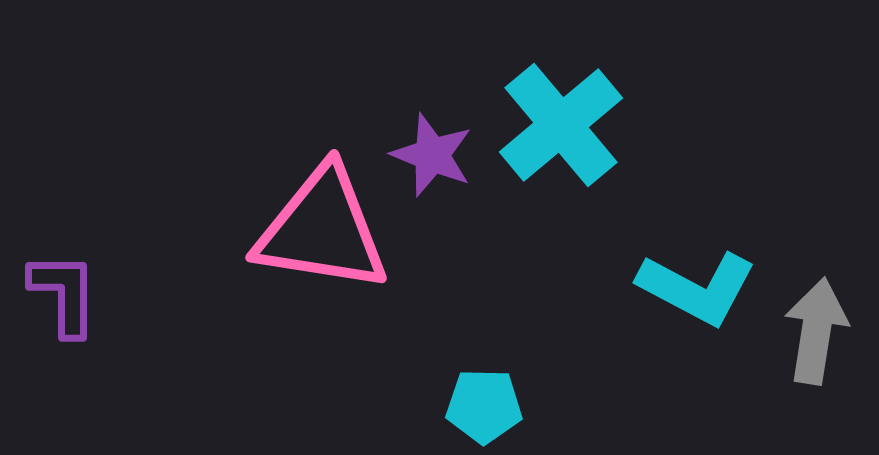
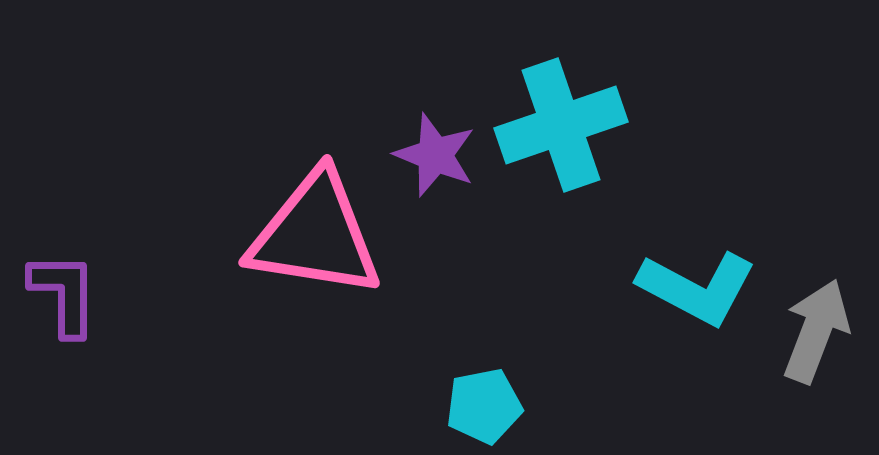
cyan cross: rotated 21 degrees clockwise
purple star: moved 3 px right
pink triangle: moved 7 px left, 5 px down
gray arrow: rotated 12 degrees clockwise
cyan pentagon: rotated 12 degrees counterclockwise
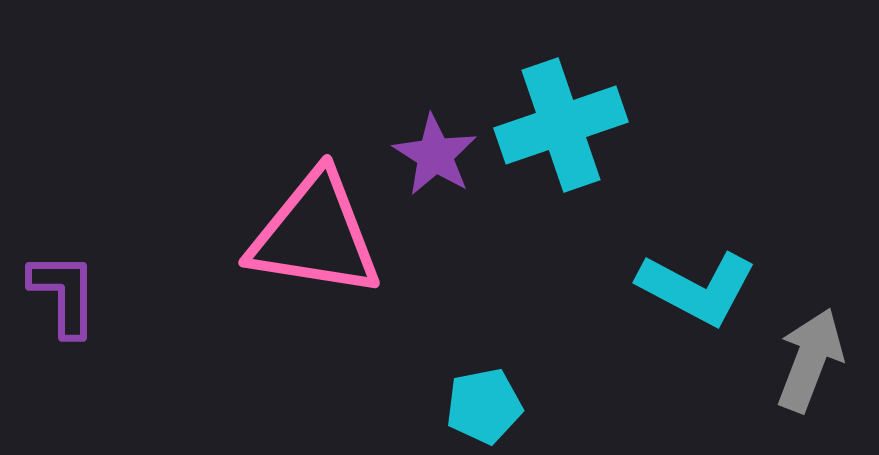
purple star: rotated 10 degrees clockwise
gray arrow: moved 6 px left, 29 px down
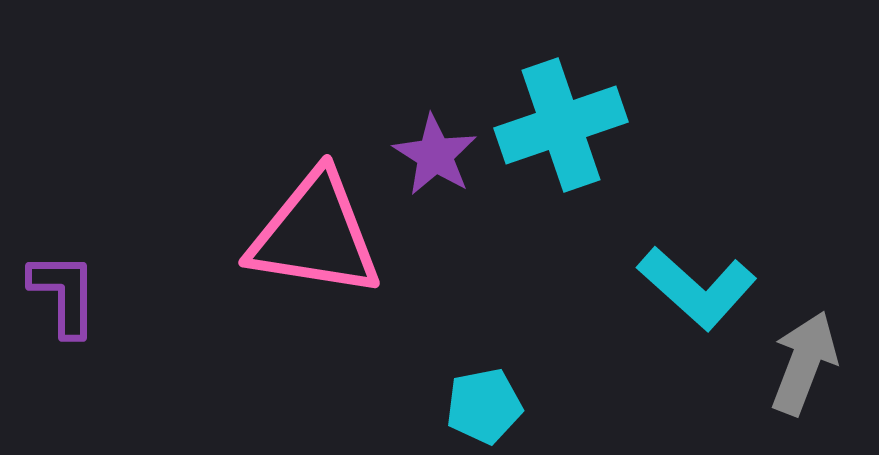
cyan L-shape: rotated 14 degrees clockwise
gray arrow: moved 6 px left, 3 px down
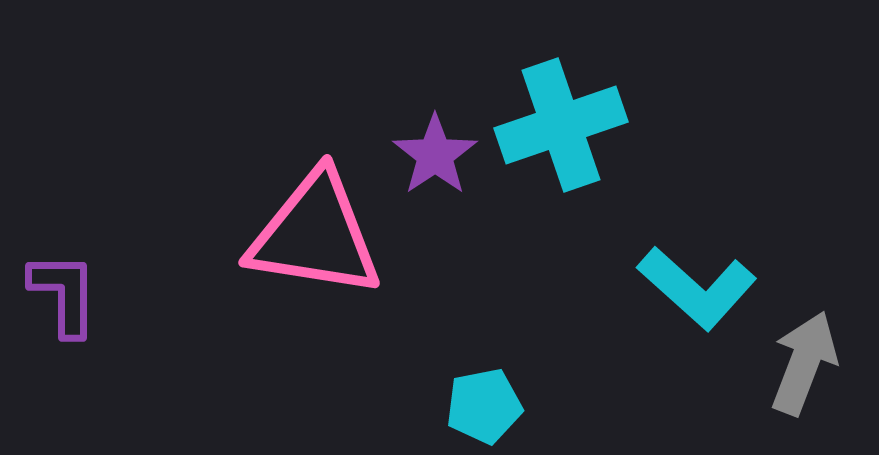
purple star: rotated 6 degrees clockwise
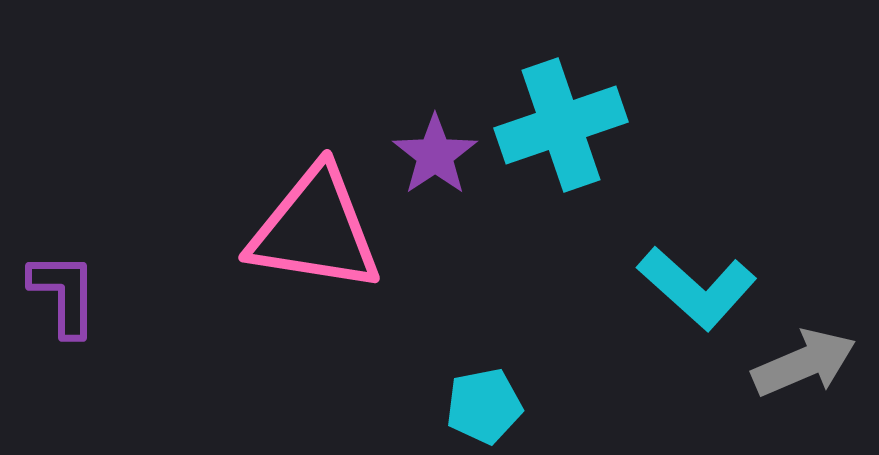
pink triangle: moved 5 px up
gray arrow: rotated 46 degrees clockwise
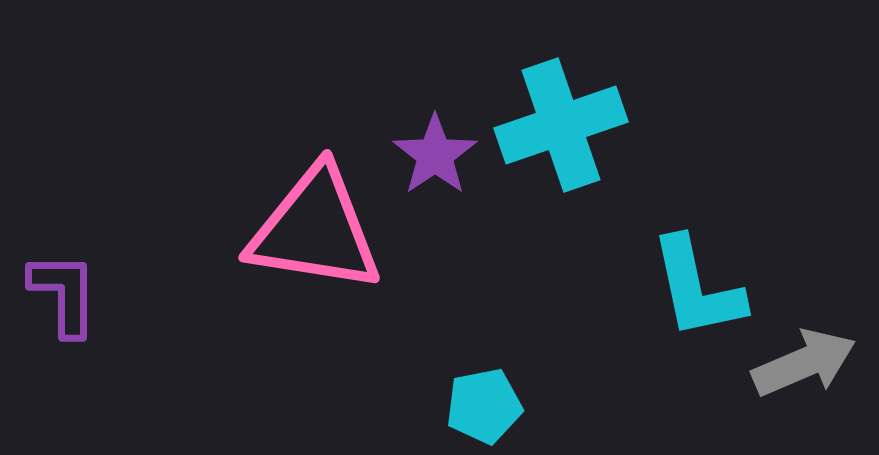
cyan L-shape: rotated 36 degrees clockwise
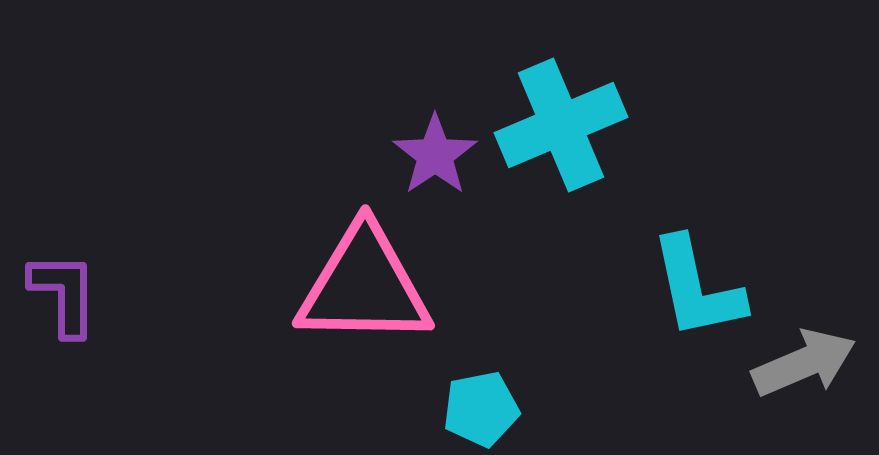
cyan cross: rotated 4 degrees counterclockwise
pink triangle: moved 49 px right, 56 px down; rotated 8 degrees counterclockwise
cyan pentagon: moved 3 px left, 3 px down
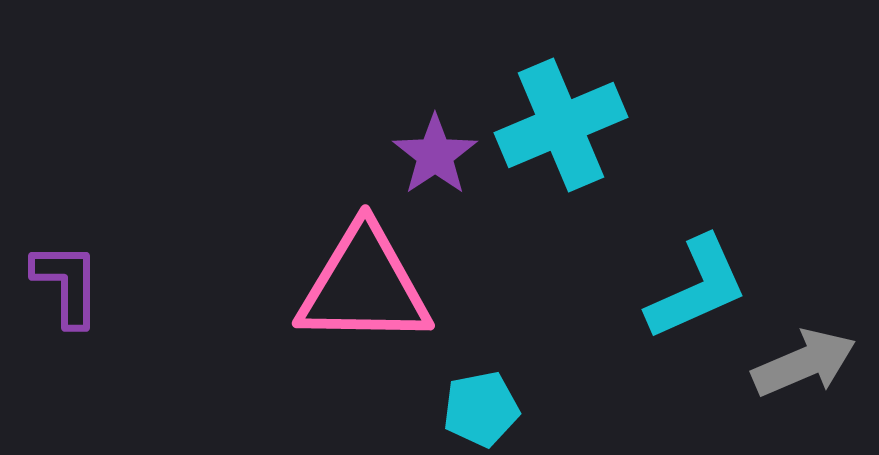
cyan L-shape: rotated 102 degrees counterclockwise
purple L-shape: moved 3 px right, 10 px up
